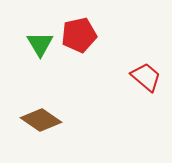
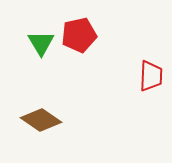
green triangle: moved 1 px right, 1 px up
red trapezoid: moved 5 px right, 1 px up; rotated 52 degrees clockwise
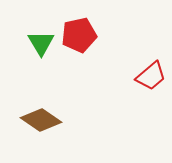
red trapezoid: rotated 48 degrees clockwise
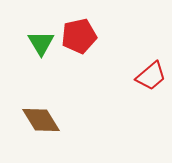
red pentagon: moved 1 px down
brown diamond: rotated 24 degrees clockwise
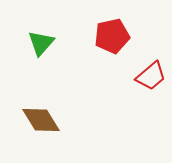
red pentagon: moved 33 px right
green triangle: rotated 12 degrees clockwise
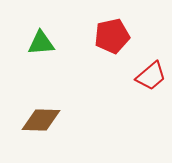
green triangle: rotated 44 degrees clockwise
brown diamond: rotated 57 degrees counterclockwise
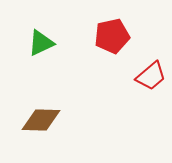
green triangle: rotated 20 degrees counterclockwise
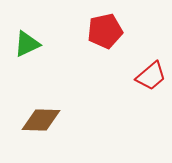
red pentagon: moved 7 px left, 5 px up
green triangle: moved 14 px left, 1 px down
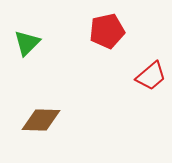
red pentagon: moved 2 px right
green triangle: moved 1 px up; rotated 20 degrees counterclockwise
